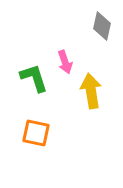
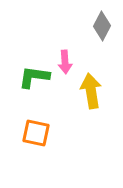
gray diamond: rotated 16 degrees clockwise
pink arrow: rotated 15 degrees clockwise
green L-shape: moved 1 px up; rotated 64 degrees counterclockwise
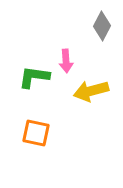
pink arrow: moved 1 px right, 1 px up
yellow arrow: rotated 96 degrees counterclockwise
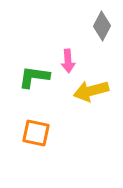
pink arrow: moved 2 px right
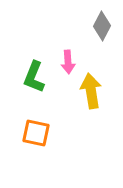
pink arrow: moved 1 px down
green L-shape: rotated 76 degrees counterclockwise
yellow arrow: rotated 96 degrees clockwise
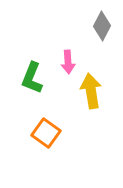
green L-shape: moved 2 px left, 1 px down
orange square: moved 10 px right; rotated 24 degrees clockwise
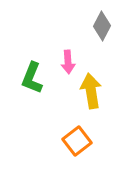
orange square: moved 31 px right, 8 px down; rotated 16 degrees clockwise
